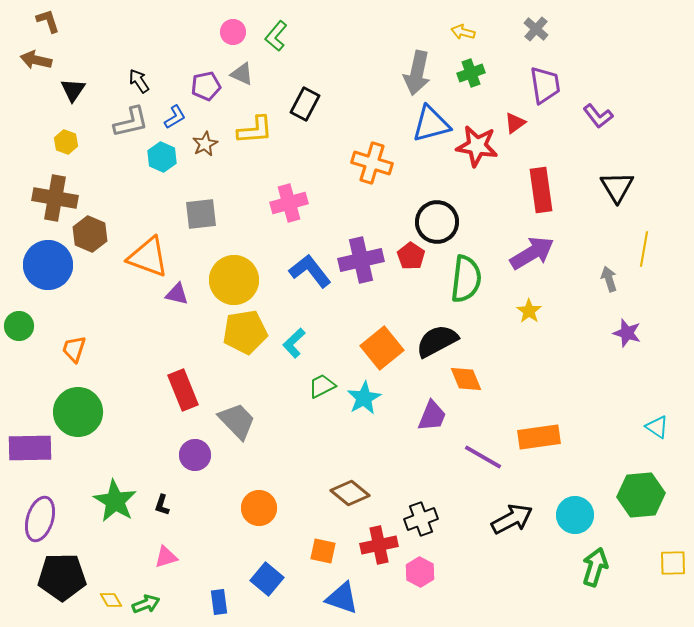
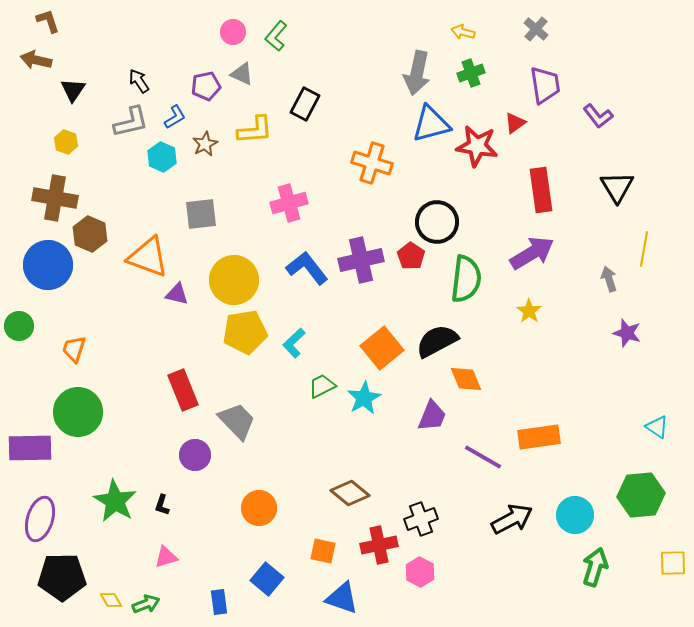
blue L-shape at (310, 271): moved 3 px left, 3 px up
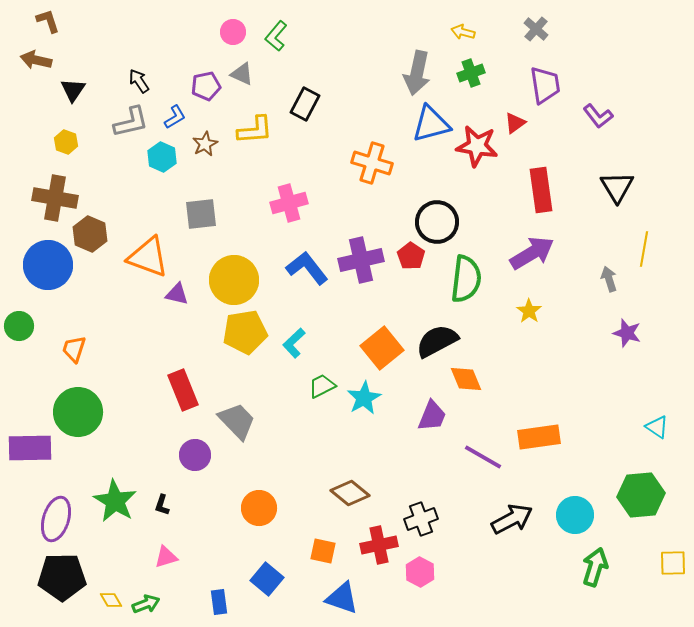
purple ellipse at (40, 519): moved 16 px right
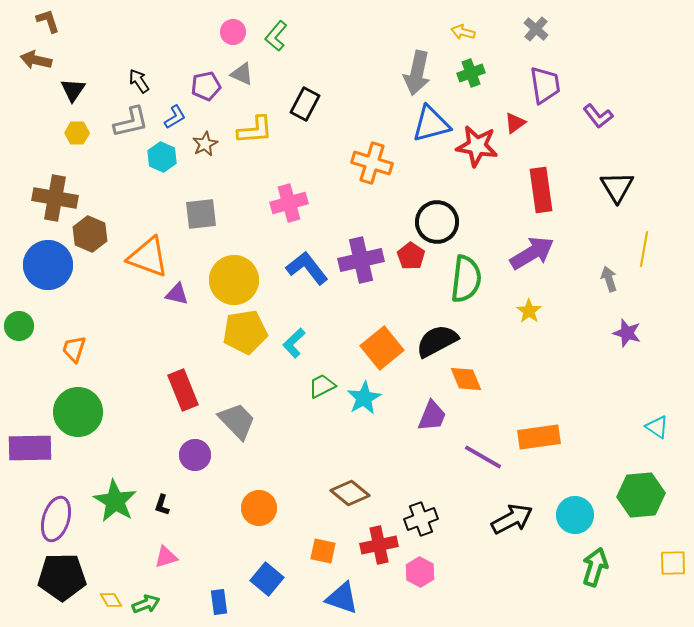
yellow hexagon at (66, 142): moved 11 px right, 9 px up; rotated 20 degrees counterclockwise
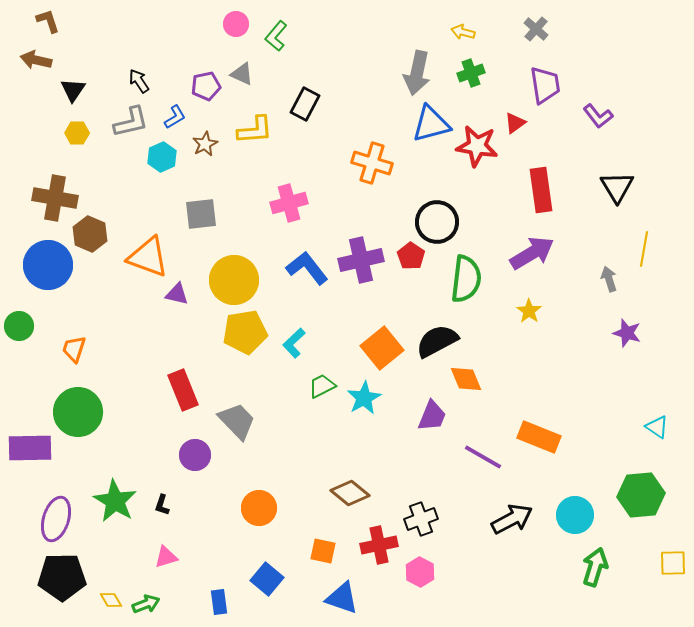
pink circle at (233, 32): moved 3 px right, 8 px up
cyan hexagon at (162, 157): rotated 12 degrees clockwise
orange rectangle at (539, 437): rotated 30 degrees clockwise
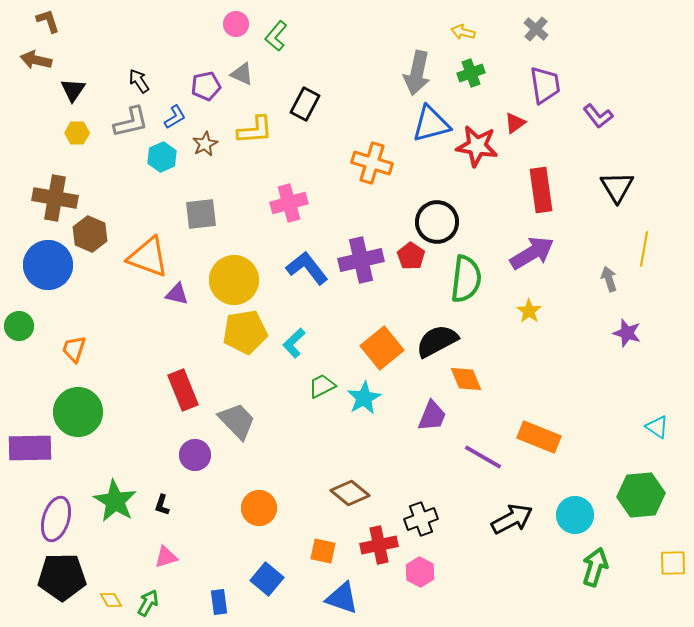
green arrow at (146, 604): moved 2 px right, 1 px up; rotated 40 degrees counterclockwise
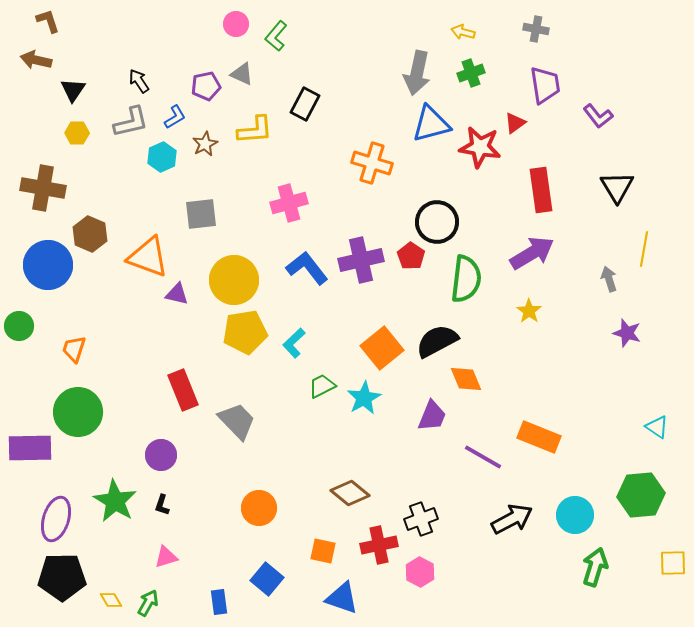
gray cross at (536, 29): rotated 30 degrees counterclockwise
red star at (477, 146): moved 3 px right, 1 px down
brown cross at (55, 198): moved 12 px left, 10 px up
purple circle at (195, 455): moved 34 px left
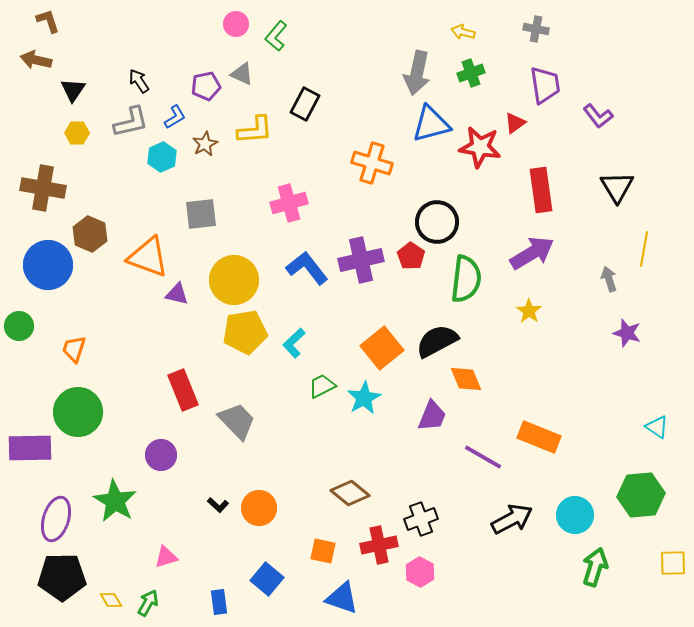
black L-shape at (162, 505): moved 56 px right; rotated 65 degrees counterclockwise
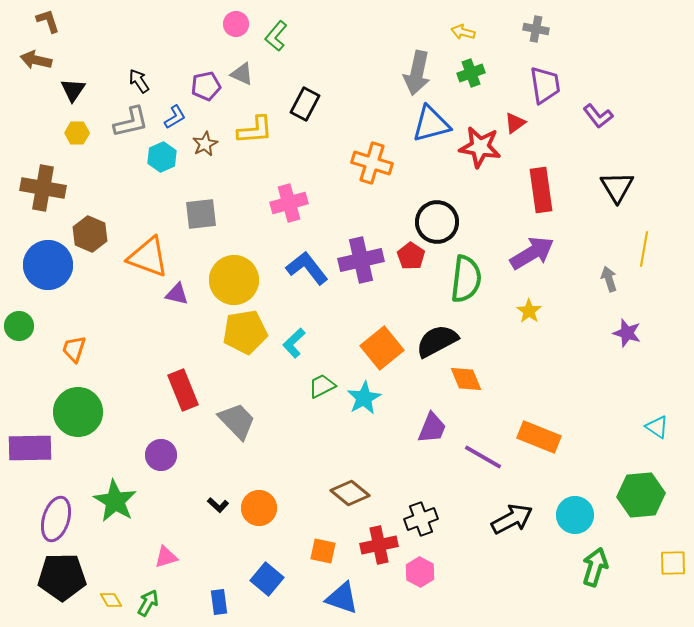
purple trapezoid at (432, 416): moved 12 px down
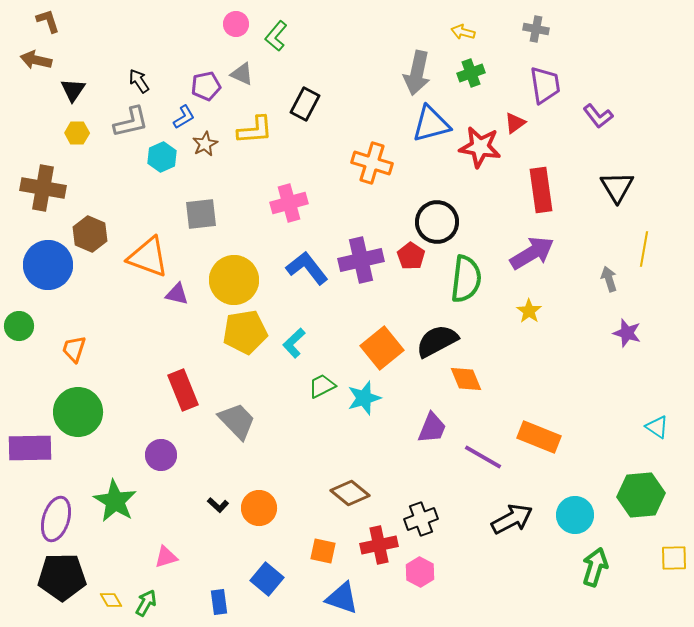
blue L-shape at (175, 117): moved 9 px right
cyan star at (364, 398): rotated 12 degrees clockwise
yellow square at (673, 563): moved 1 px right, 5 px up
green arrow at (148, 603): moved 2 px left
